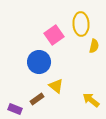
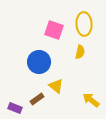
yellow ellipse: moved 3 px right
pink square: moved 5 px up; rotated 36 degrees counterclockwise
yellow semicircle: moved 14 px left, 6 px down
purple rectangle: moved 1 px up
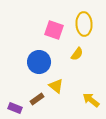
yellow semicircle: moved 3 px left, 2 px down; rotated 24 degrees clockwise
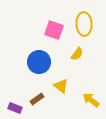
yellow triangle: moved 5 px right
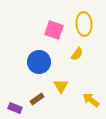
yellow triangle: rotated 21 degrees clockwise
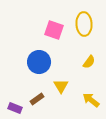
yellow semicircle: moved 12 px right, 8 px down
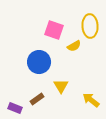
yellow ellipse: moved 6 px right, 2 px down
yellow semicircle: moved 15 px left, 16 px up; rotated 24 degrees clockwise
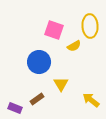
yellow triangle: moved 2 px up
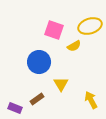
yellow ellipse: rotated 75 degrees clockwise
yellow arrow: rotated 24 degrees clockwise
